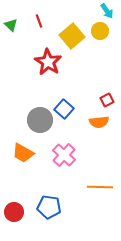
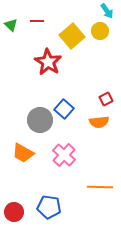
red line: moved 2 px left; rotated 72 degrees counterclockwise
red square: moved 1 px left, 1 px up
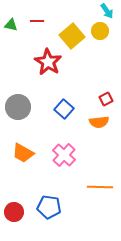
green triangle: rotated 32 degrees counterclockwise
gray circle: moved 22 px left, 13 px up
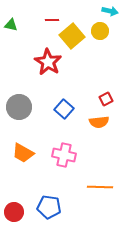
cyan arrow: moved 3 px right; rotated 42 degrees counterclockwise
red line: moved 15 px right, 1 px up
gray circle: moved 1 px right
pink cross: rotated 30 degrees counterclockwise
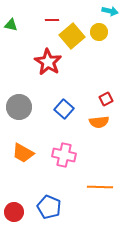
yellow circle: moved 1 px left, 1 px down
blue pentagon: rotated 15 degrees clockwise
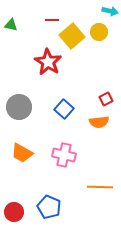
orange trapezoid: moved 1 px left
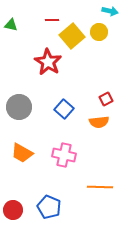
red circle: moved 1 px left, 2 px up
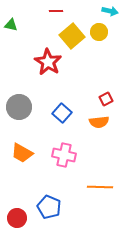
red line: moved 4 px right, 9 px up
blue square: moved 2 px left, 4 px down
red circle: moved 4 px right, 8 px down
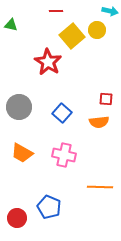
yellow circle: moved 2 px left, 2 px up
red square: rotated 32 degrees clockwise
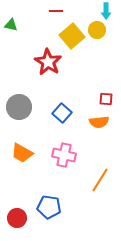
cyan arrow: moved 4 px left; rotated 77 degrees clockwise
orange line: moved 7 px up; rotated 60 degrees counterclockwise
blue pentagon: rotated 15 degrees counterclockwise
